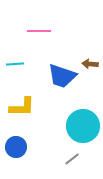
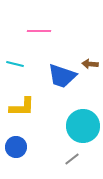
cyan line: rotated 18 degrees clockwise
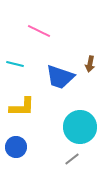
pink line: rotated 25 degrees clockwise
brown arrow: rotated 84 degrees counterclockwise
blue trapezoid: moved 2 px left, 1 px down
cyan circle: moved 3 px left, 1 px down
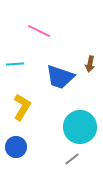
cyan line: rotated 18 degrees counterclockwise
yellow L-shape: rotated 60 degrees counterclockwise
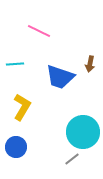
cyan circle: moved 3 px right, 5 px down
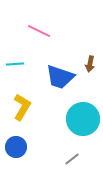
cyan circle: moved 13 px up
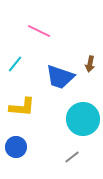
cyan line: rotated 48 degrees counterclockwise
yellow L-shape: rotated 64 degrees clockwise
gray line: moved 2 px up
